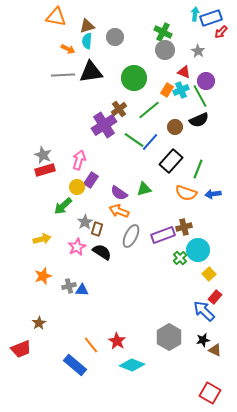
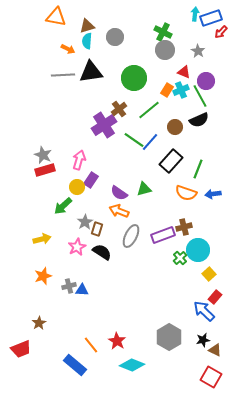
red square at (210, 393): moved 1 px right, 16 px up
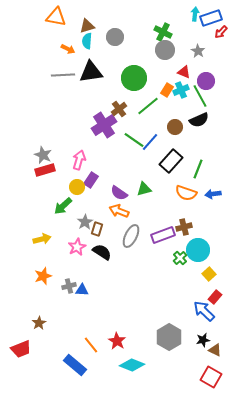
green line at (149, 110): moved 1 px left, 4 px up
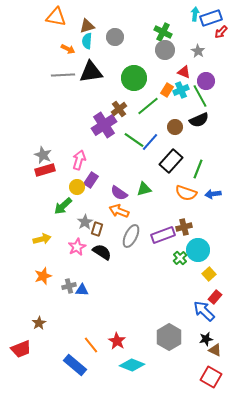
black star at (203, 340): moved 3 px right, 1 px up
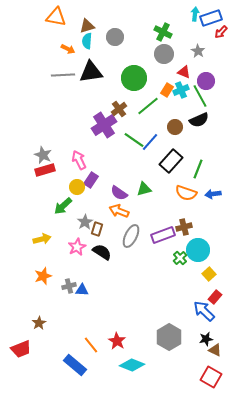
gray circle at (165, 50): moved 1 px left, 4 px down
pink arrow at (79, 160): rotated 42 degrees counterclockwise
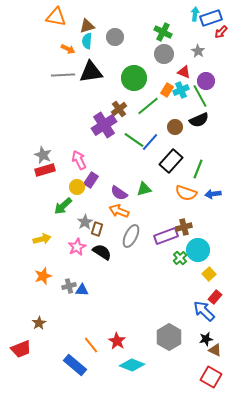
purple rectangle at (163, 235): moved 3 px right, 1 px down
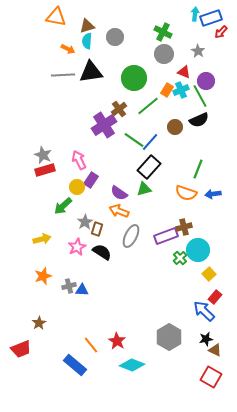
black rectangle at (171, 161): moved 22 px left, 6 px down
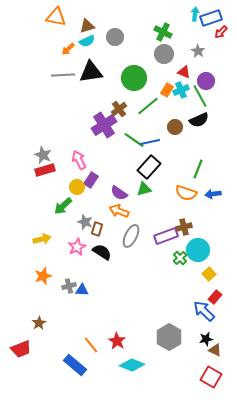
cyan semicircle at (87, 41): rotated 119 degrees counterclockwise
orange arrow at (68, 49): rotated 112 degrees clockwise
blue line at (150, 142): rotated 36 degrees clockwise
gray star at (85, 222): rotated 21 degrees counterclockwise
